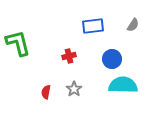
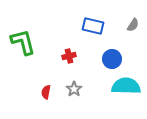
blue rectangle: rotated 20 degrees clockwise
green L-shape: moved 5 px right, 1 px up
cyan semicircle: moved 3 px right, 1 px down
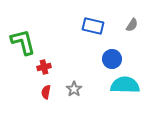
gray semicircle: moved 1 px left
red cross: moved 25 px left, 11 px down
cyan semicircle: moved 1 px left, 1 px up
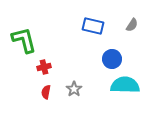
green L-shape: moved 1 px right, 2 px up
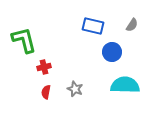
blue circle: moved 7 px up
gray star: moved 1 px right; rotated 14 degrees counterclockwise
